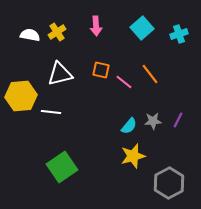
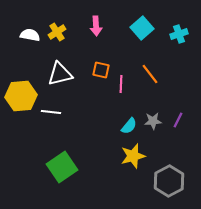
pink line: moved 3 px left, 2 px down; rotated 54 degrees clockwise
gray hexagon: moved 2 px up
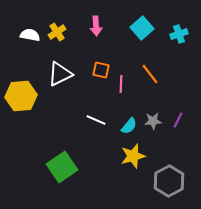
white triangle: rotated 12 degrees counterclockwise
white line: moved 45 px right, 8 px down; rotated 18 degrees clockwise
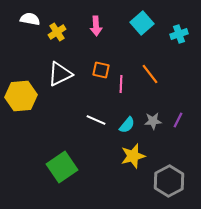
cyan square: moved 5 px up
white semicircle: moved 16 px up
cyan semicircle: moved 2 px left, 1 px up
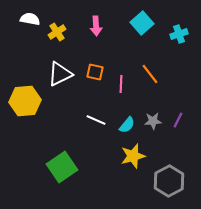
orange square: moved 6 px left, 2 px down
yellow hexagon: moved 4 px right, 5 px down
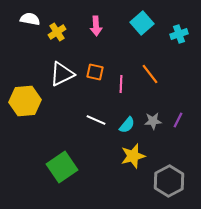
white triangle: moved 2 px right
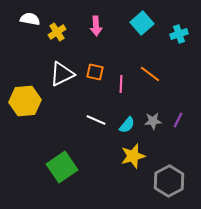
orange line: rotated 15 degrees counterclockwise
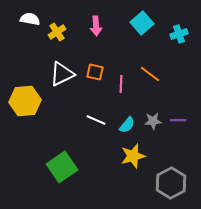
purple line: rotated 63 degrees clockwise
gray hexagon: moved 2 px right, 2 px down
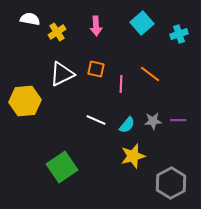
orange square: moved 1 px right, 3 px up
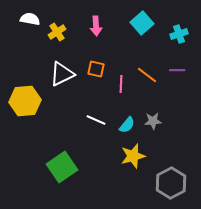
orange line: moved 3 px left, 1 px down
purple line: moved 1 px left, 50 px up
